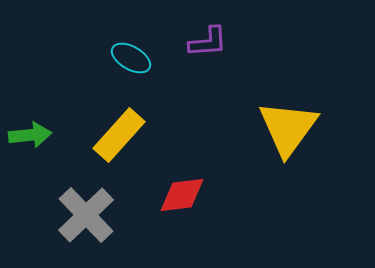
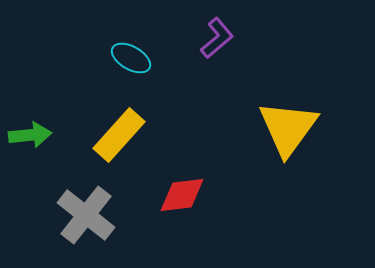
purple L-shape: moved 9 px right, 4 px up; rotated 36 degrees counterclockwise
gray cross: rotated 8 degrees counterclockwise
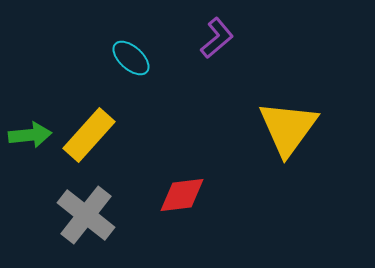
cyan ellipse: rotated 12 degrees clockwise
yellow rectangle: moved 30 px left
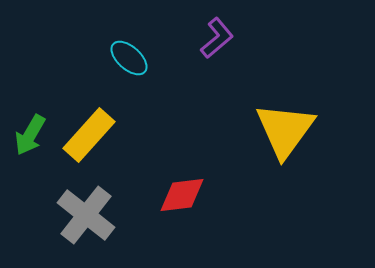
cyan ellipse: moved 2 px left
yellow triangle: moved 3 px left, 2 px down
green arrow: rotated 126 degrees clockwise
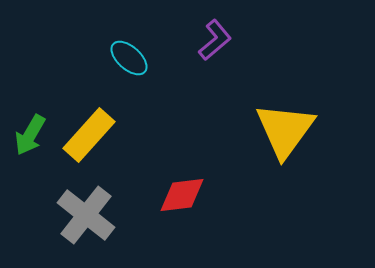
purple L-shape: moved 2 px left, 2 px down
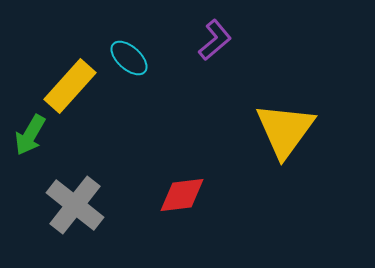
yellow rectangle: moved 19 px left, 49 px up
gray cross: moved 11 px left, 10 px up
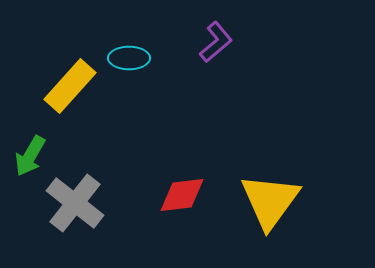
purple L-shape: moved 1 px right, 2 px down
cyan ellipse: rotated 42 degrees counterclockwise
yellow triangle: moved 15 px left, 71 px down
green arrow: moved 21 px down
gray cross: moved 2 px up
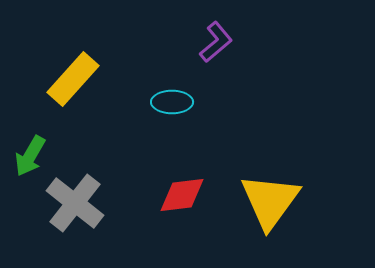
cyan ellipse: moved 43 px right, 44 px down
yellow rectangle: moved 3 px right, 7 px up
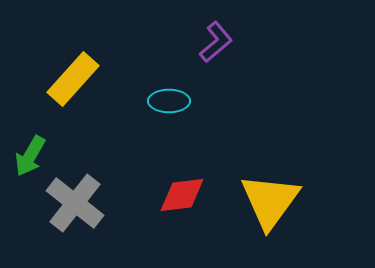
cyan ellipse: moved 3 px left, 1 px up
